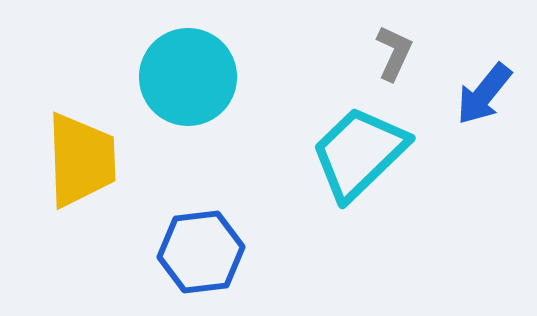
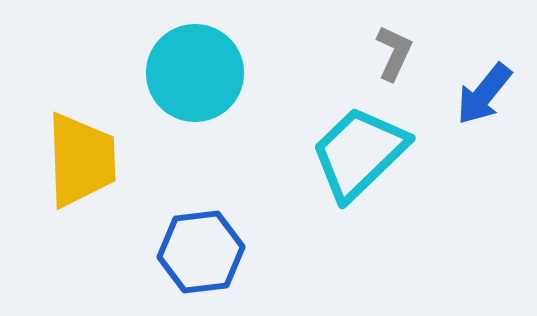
cyan circle: moved 7 px right, 4 px up
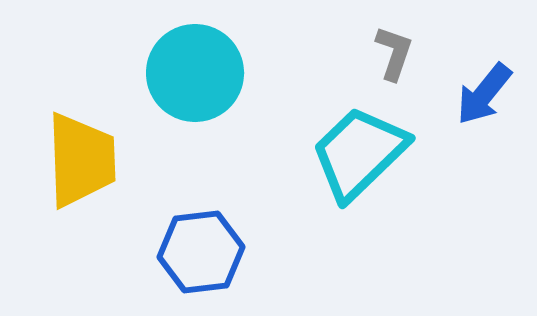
gray L-shape: rotated 6 degrees counterclockwise
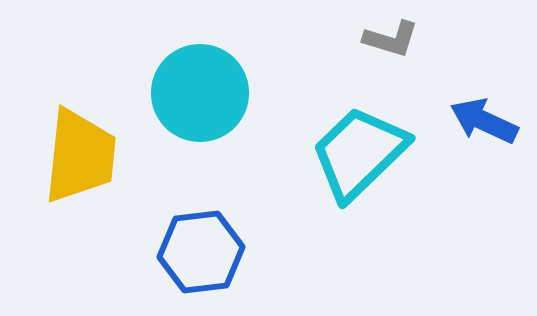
gray L-shape: moved 3 px left, 14 px up; rotated 88 degrees clockwise
cyan circle: moved 5 px right, 20 px down
blue arrow: moved 27 px down; rotated 76 degrees clockwise
yellow trapezoid: moved 1 px left, 4 px up; rotated 8 degrees clockwise
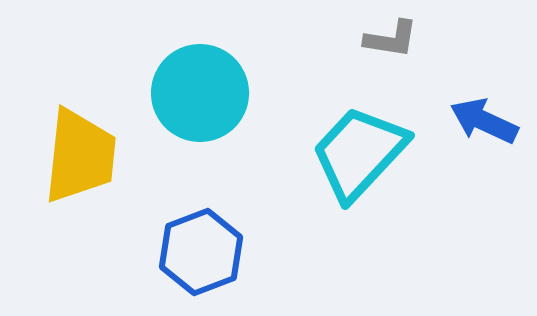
gray L-shape: rotated 8 degrees counterclockwise
cyan trapezoid: rotated 3 degrees counterclockwise
blue hexagon: rotated 14 degrees counterclockwise
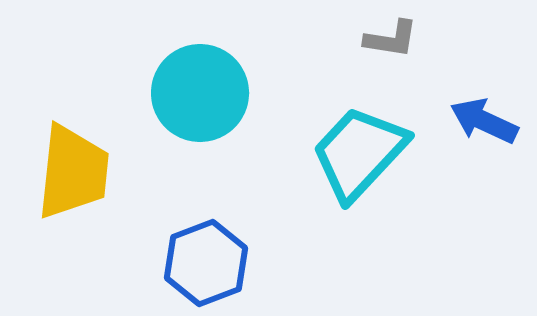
yellow trapezoid: moved 7 px left, 16 px down
blue hexagon: moved 5 px right, 11 px down
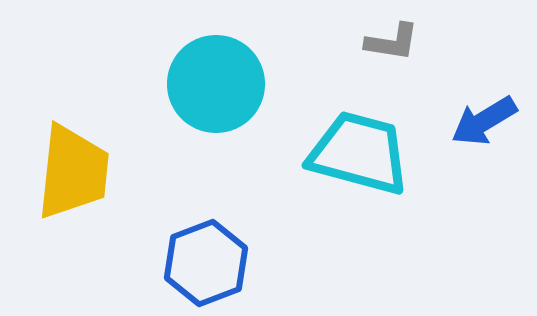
gray L-shape: moved 1 px right, 3 px down
cyan circle: moved 16 px right, 9 px up
blue arrow: rotated 56 degrees counterclockwise
cyan trapezoid: rotated 62 degrees clockwise
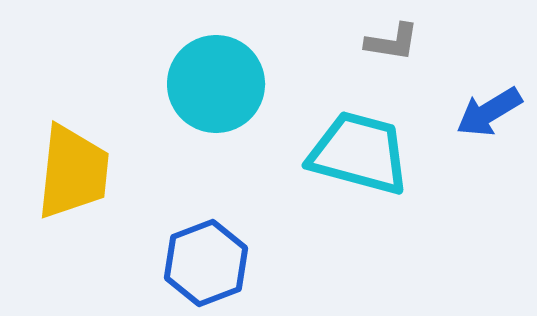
blue arrow: moved 5 px right, 9 px up
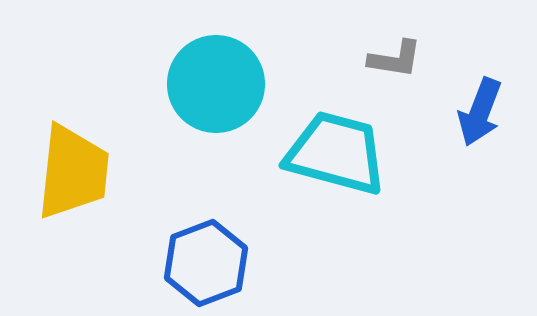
gray L-shape: moved 3 px right, 17 px down
blue arrow: moved 9 px left; rotated 38 degrees counterclockwise
cyan trapezoid: moved 23 px left
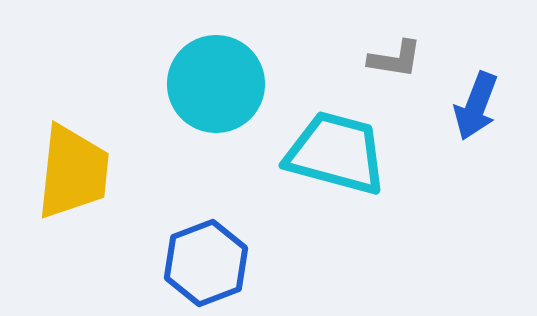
blue arrow: moved 4 px left, 6 px up
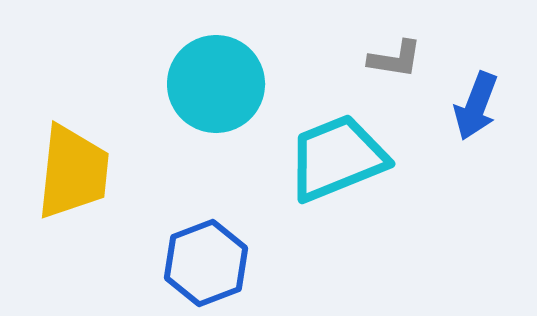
cyan trapezoid: moved 1 px right, 5 px down; rotated 37 degrees counterclockwise
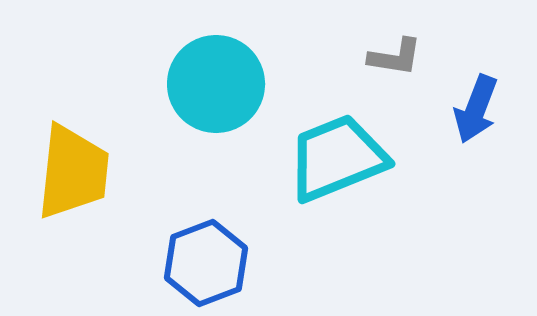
gray L-shape: moved 2 px up
blue arrow: moved 3 px down
